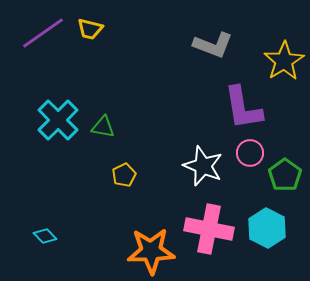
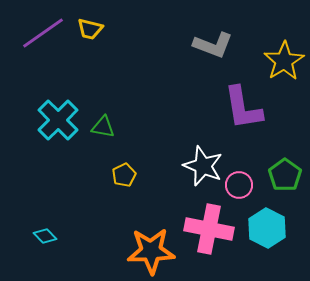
pink circle: moved 11 px left, 32 px down
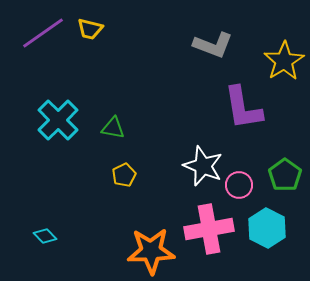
green triangle: moved 10 px right, 1 px down
pink cross: rotated 21 degrees counterclockwise
